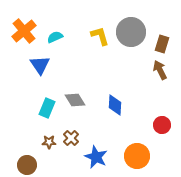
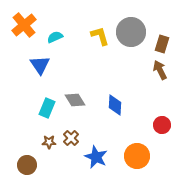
orange cross: moved 6 px up
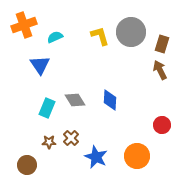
orange cross: rotated 20 degrees clockwise
blue diamond: moved 5 px left, 5 px up
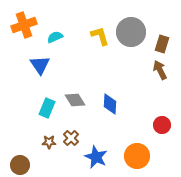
blue diamond: moved 4 px down
brown circle: moved 7 px left
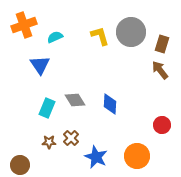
brown arrow: rotated 12 degrees counterclockwise
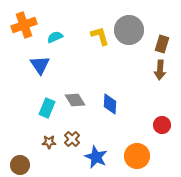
gray circle: moved 2 px left, 2 px up
brown arrow: rotated 138 degrees counterclockwise
brown cross: moved 1 px right, 1 px down
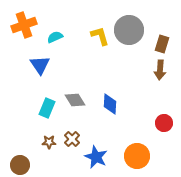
red circle: moved 2 px right, 2 px up
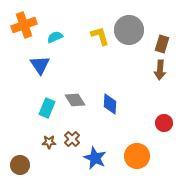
blue star: moved 1 px left, 1 px down
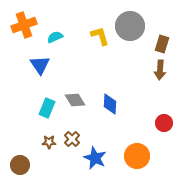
gray circle: moved 1 px right, 4 px up
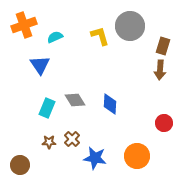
brown rectangle: moved 1 px right, 2 px down
blue star: rotated 15 degrees counterclockwise
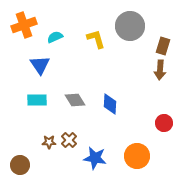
yellow L-shape: moved 4 px left, 3 px down
cyan rectangle: moved 10 px left, 8 px up; rotated 66 degrees clockwise
brown cross: moved 3 px left, 1 px down
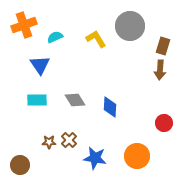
yellow L-shape: rotated 15 degrees counterclockwise
blue diamond: moved 3 px down
